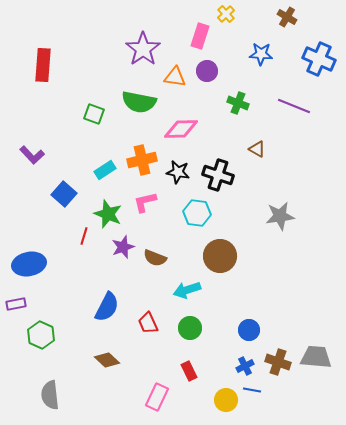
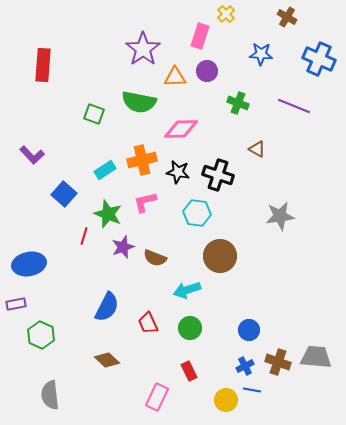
orange triangle at (175, 77): rotated 10 degrees counterclockwise
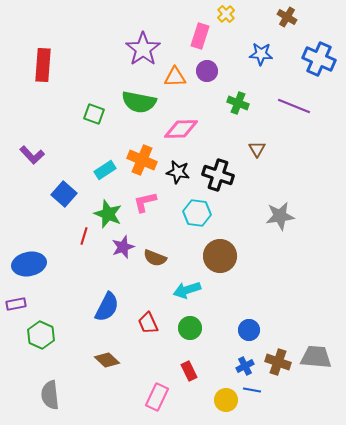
brown triangle at (257, 149): rotated 30 degrees clockwise
orange cross at (142, 160): rotated 36 degrees clockwise
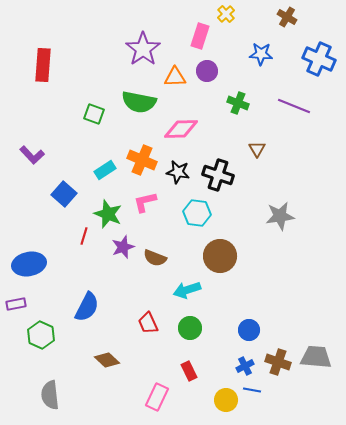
blue semicircle at (107, 307): moved 20 px left
